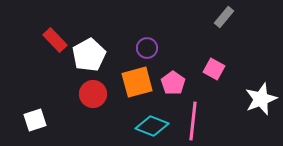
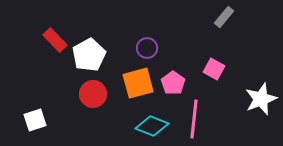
orange square: moved 1 px right, 1 px down
pink line: moved 1 px right, 2 px up
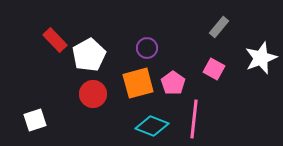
gray rectangle: moved 5 px left, 10 px down
white star: moved 41 px up
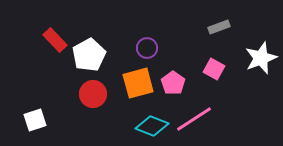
gray rectangle: rotated 30 degrees clockwise
pink line: rotated 51 degrees clockwise
